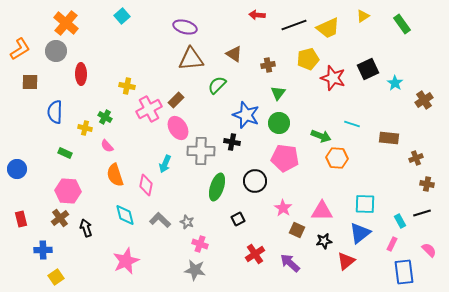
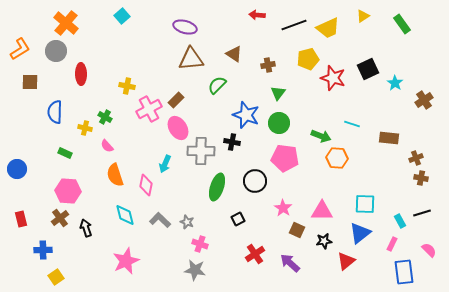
brown cross at (427, 184): moved 6 px left, 6 px up
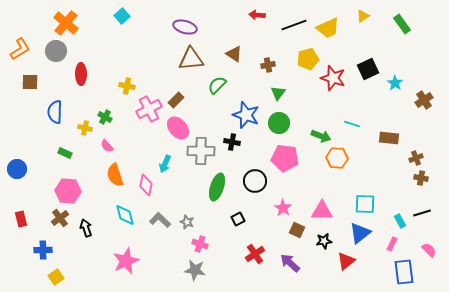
pink ellipse at (178, 128): rotated 10 degrees counterclockwise
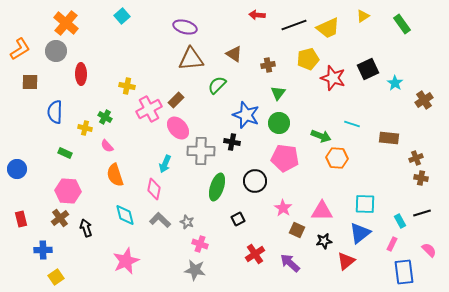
pink diamond at (146, 185): moved 8 px right, 4 px down
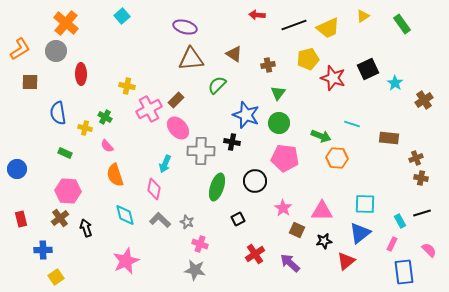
blue semicircle at (55, 112): moved 3 px right, 1 px down; rotated 10 degrees counterclockwise
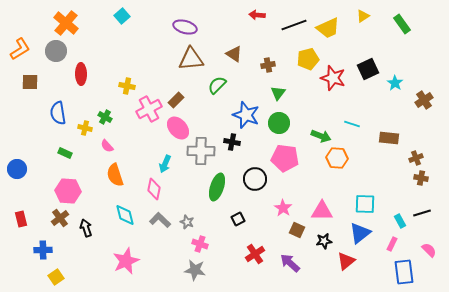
black circle at (255, 181): moved 2 px up
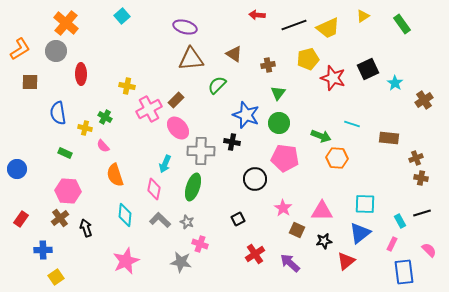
pink semicircle at (107, 146): moved 4 px left
green ellipse at (217, 187): moved 24 px left
cyan diamond at (125, 215): rotated 20 degrees clockwise
red rectangle at (21, 219): rotated 49 degrees clockwise
gray star at (195, 270): moved 14 px left, 8 px up
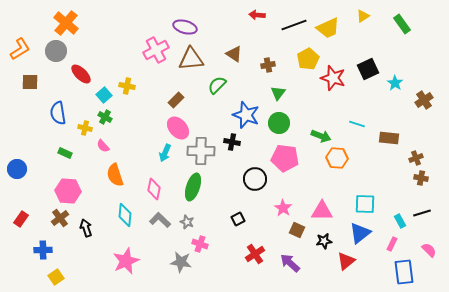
cyan square at (122, 16): moved 18 px left, 79 px down
yellow pentagon at (308, 59): rotated 15 degrees counterclockwise
red ellipse at (81, 74): rotated 45 degrees counterclockwise
pink cross at (149, 109): moved 7 px right, 59 px up
cyan line at (352, 124): moved 5 px right
cyan arrow at (165, 164): moved 11 px up
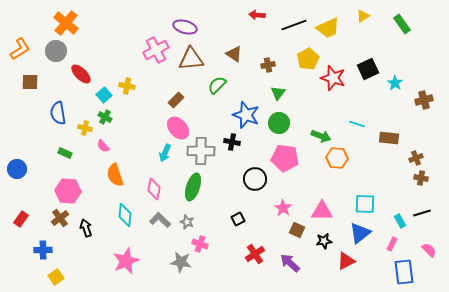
brown cross at (424, 100): rotated 18 degrees clockwise
red triangle at (346, 261): rotated 12 degrees clockwise
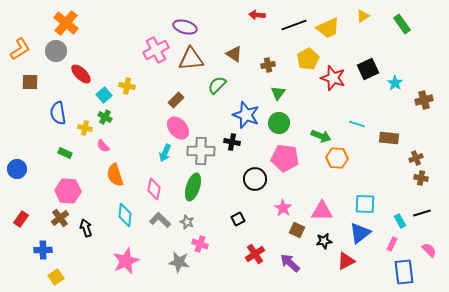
gray star at (181, 262): moved 2 px left
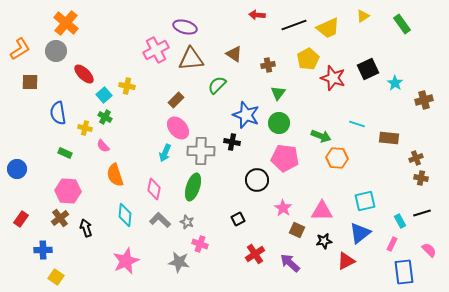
red ellipse at (81, 74): moved 3 px right
black circle at (255, 179): moved 2 px right, 1 px down
cyan square at (365, 204): moved 3 px up; rotated 15 degrees counterclockwise
yellow square at (56, 277): rotated 21 degrees counterclockwise
